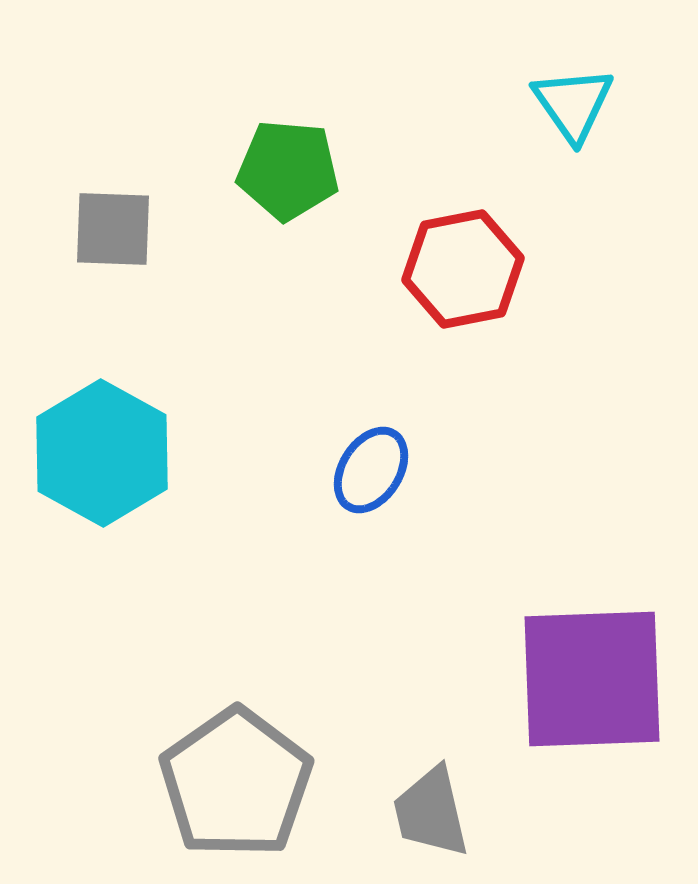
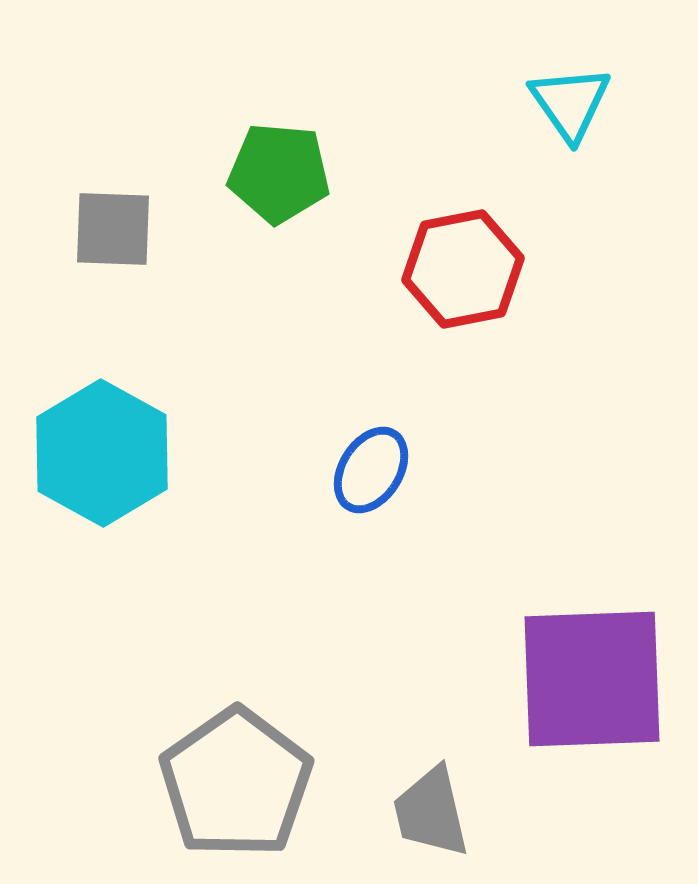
cyan triangle: moved 3 px left, 1 px up
green pentagon: moved 9 px left, 3 px down
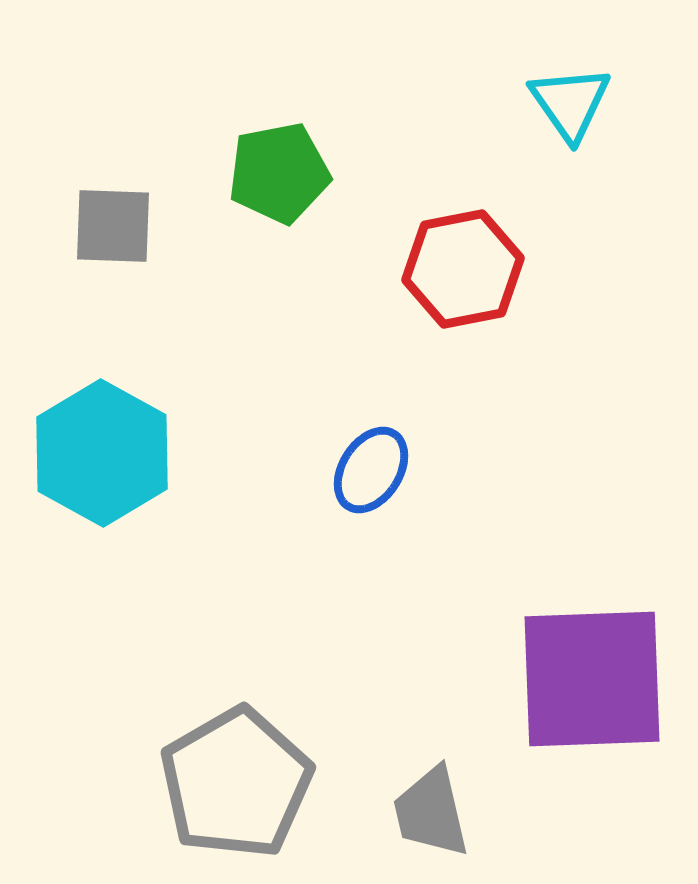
green pentagon: rotated 16 degrees counterclockwise
gray square: moved 3 px up
gray pentagon: rotated 5 degrees clockwise
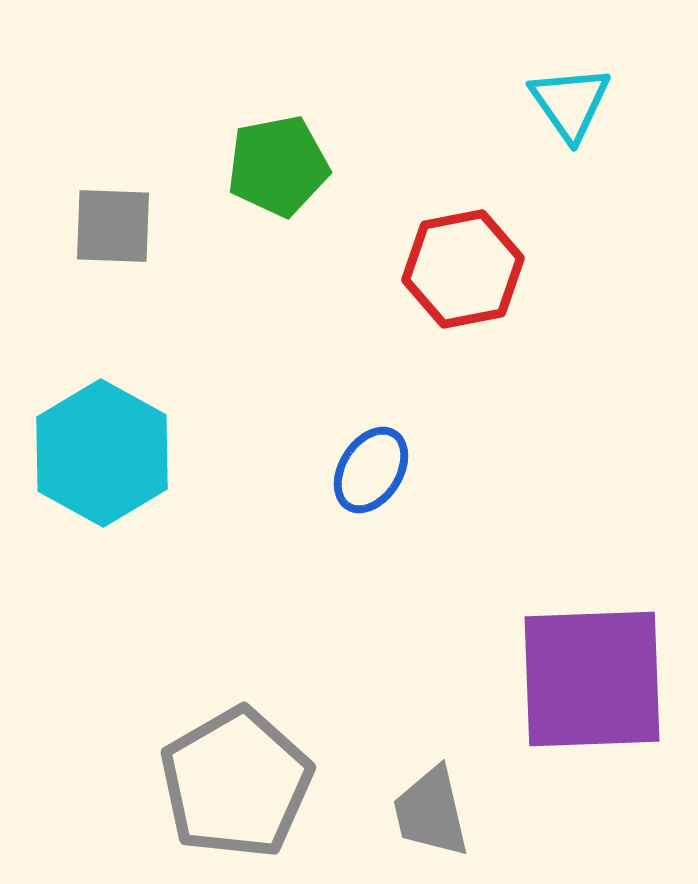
green pentagon: moved 1 px left, 7 px up
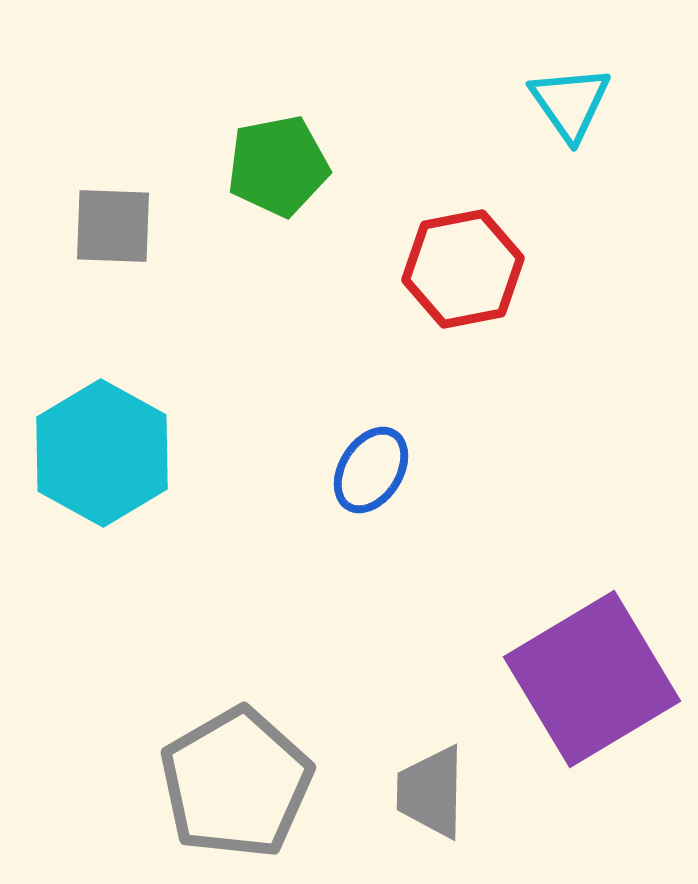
purple square: rotated 29 degrees counterclockwise
gray trapezoid: moved 20 px up; rotated 14 degrees clockwise
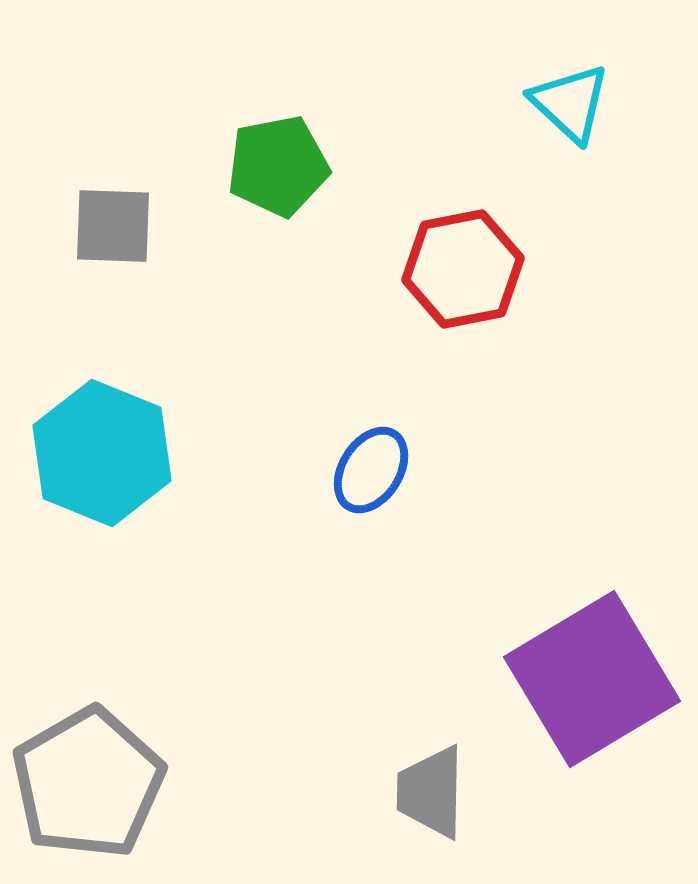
cyan triangle: rotated 12 degrees counterclockwise
cyan hexagon: rotated 7 degrees counterclockwise
gray pentagon: moved 148 px left
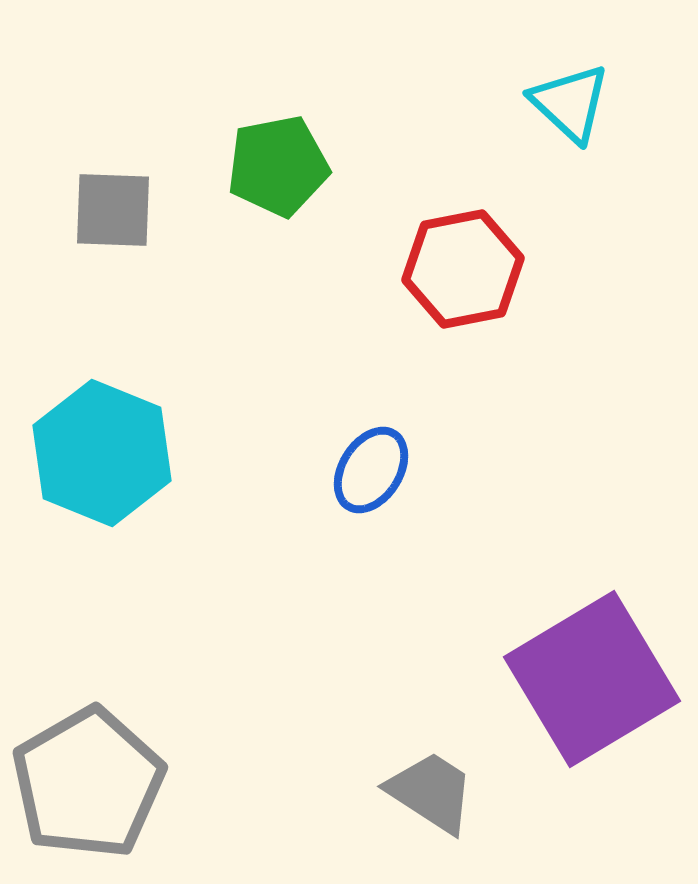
gray square: moved 16 px up
gray trapezoid: rotated 122 degrees clockwise
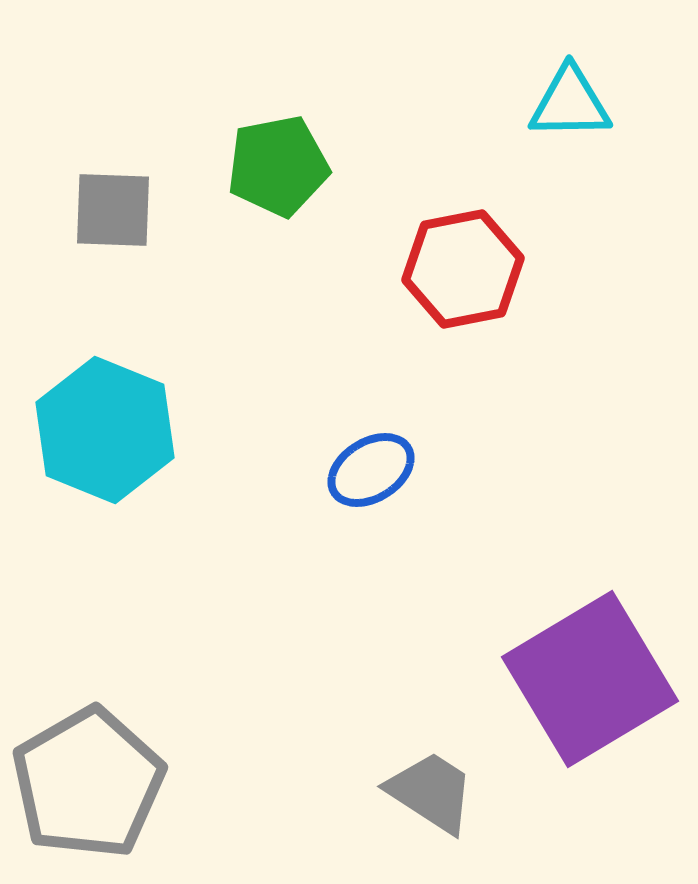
cyan triangle: rotated 44 degrees counterclockwise
cyan hexagon: moved 3 px right, 23 px up
blue ellipse: rotated 26 degrees clockwise
purple square: moved 2 px left
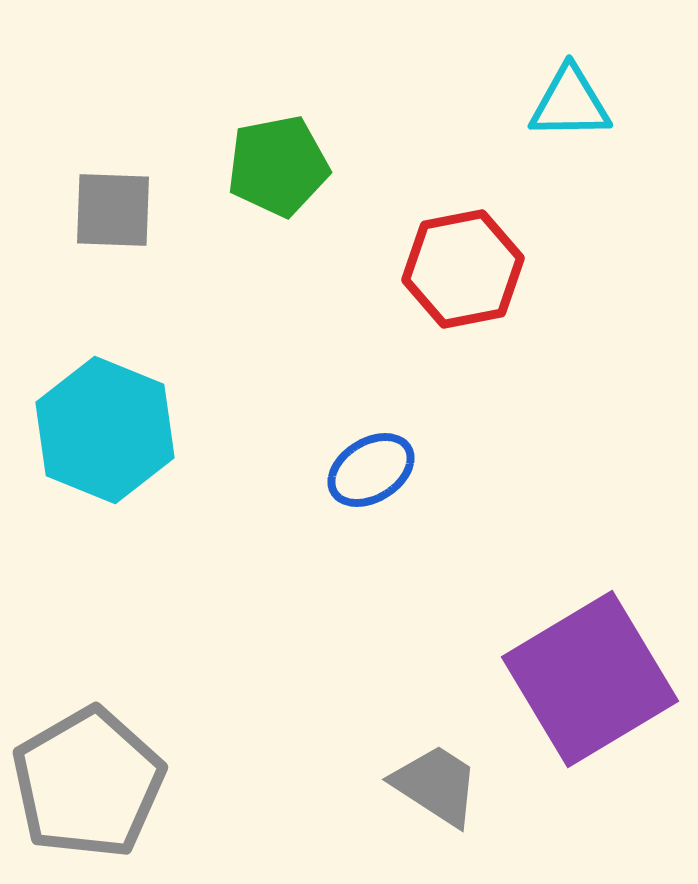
gray trapezoid: moved 5 px right, 7 px up
